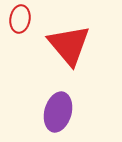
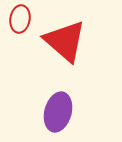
red triangle: moved 4 px left, 4 px up; rotated 9 degrees counterclockwise
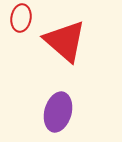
red ellipse: moved 1 px right, 1 px up
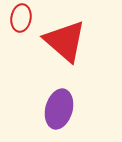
purple ellipse: moved 1 px right, 3 px up
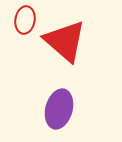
red ellipse: moved 4 px right, 2 px down
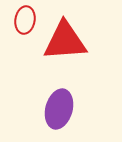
red triangle: rotated 45 degrees counterclockwise
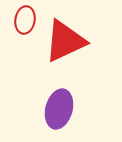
red triangle: rotated 21 degrees counterclockwise
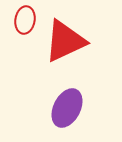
purple ellipse: moved 8 px right, 1 px up; rotated 12 degrees clockwise
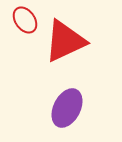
red ellipse: rotated 44 degrees counterclockwise
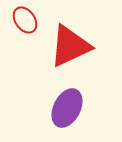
red triangle: moved 5 px right, 5 px down
